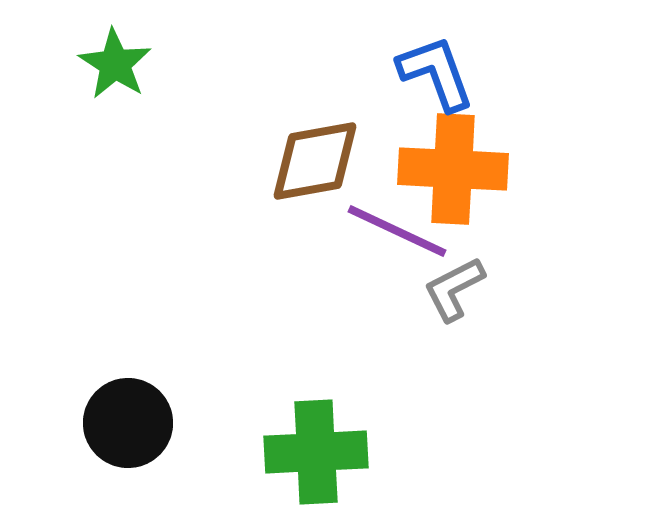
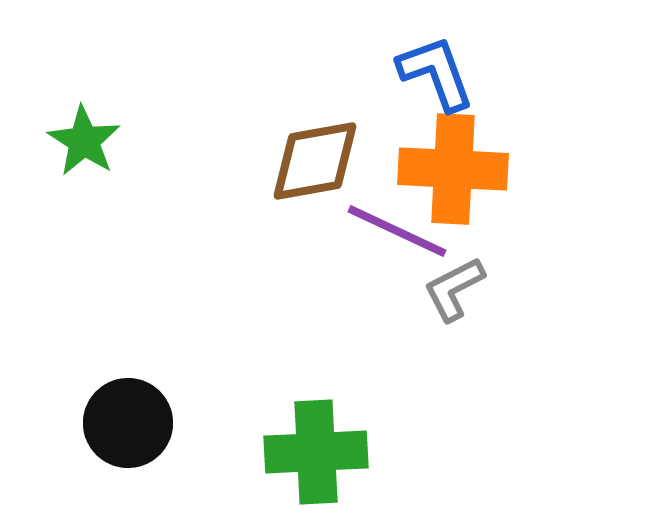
green star: moved 31 px left, 77 px down
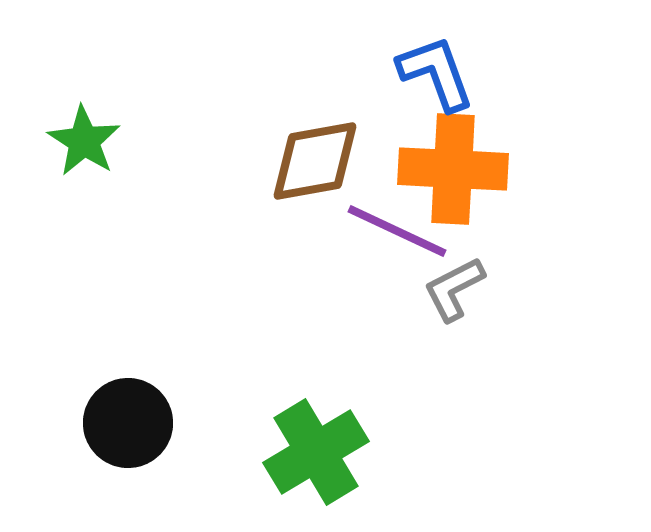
green cross: rotated 28 degrees counterclockwise
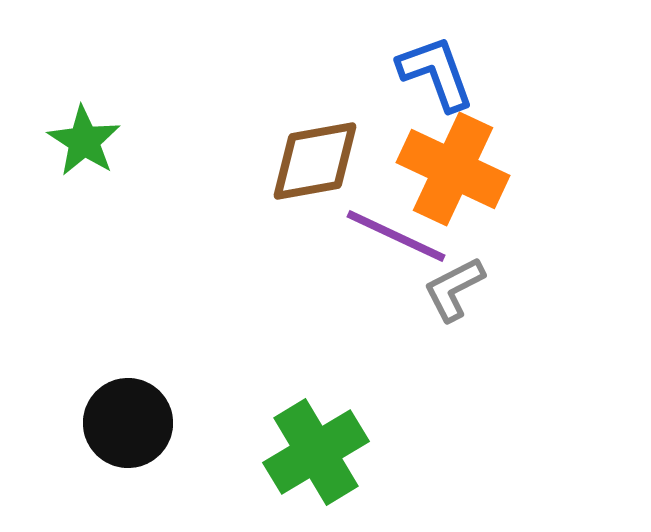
orange cross: rotated 22 degrees clockwise
purple line: moved 1 px left, 5 px down
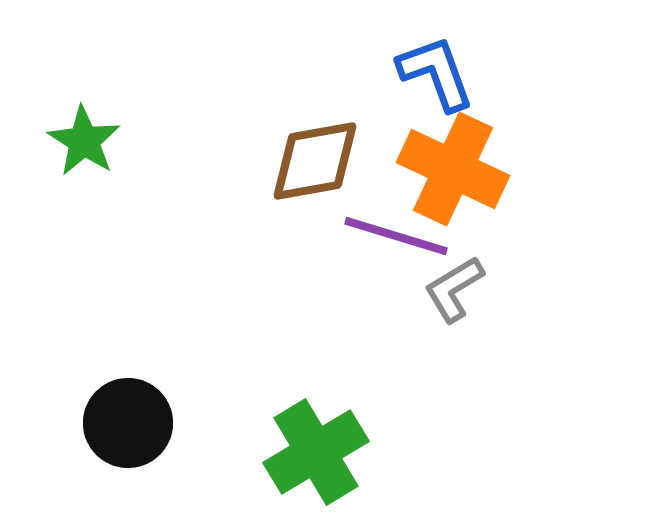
purple line: rotated 8 degrees counterclockwise
gray L-shape: rotated 4 degrees counterclockwise
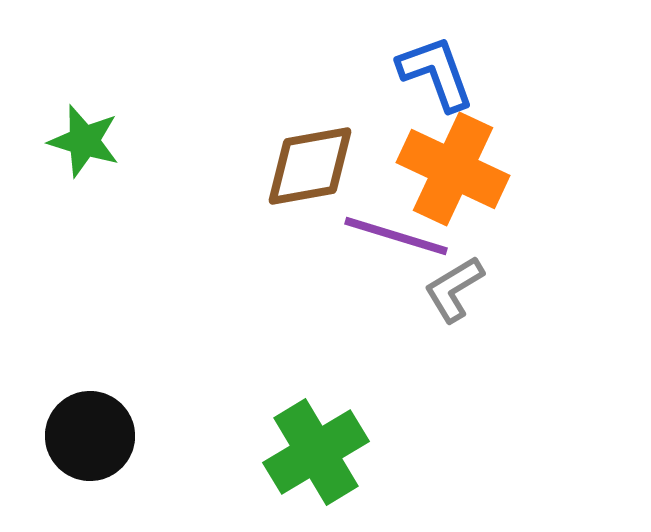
green star: rotated 16 degrees counterclockwise
brown diamond: moved 5 px left, 5 px down
black circle: moved 38 px left, 13 px down
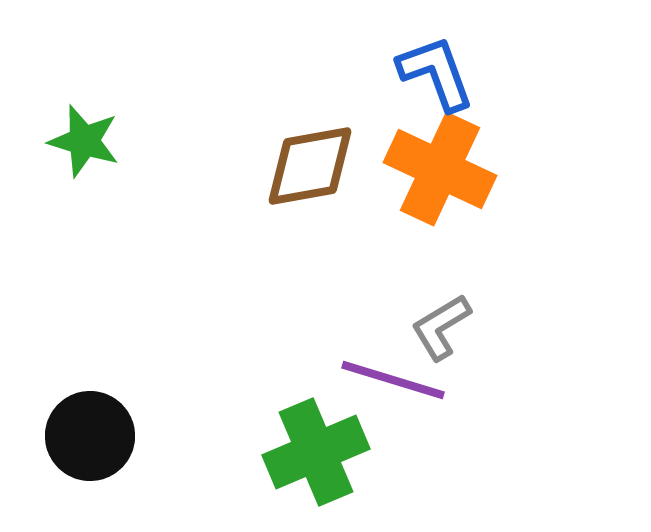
orange cross: moved 13 px left
purple line: moved 3 px left, 144 px down
gray L-shape: moved 13 px left, 38 px down
green cross: rotated 8 degrees clockwise
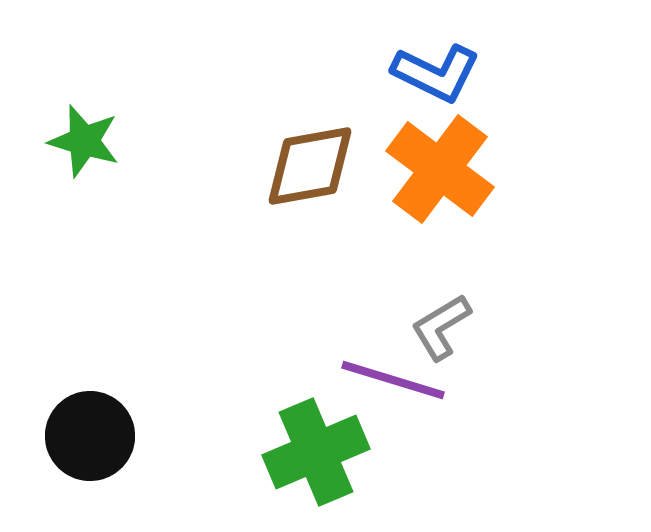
blue L-shape: rotated 136 degrees clockwise
orange cross: rotated 12 degrees clockwise
